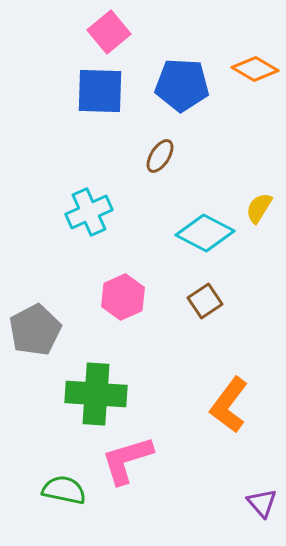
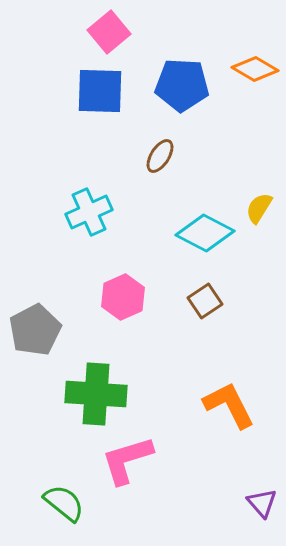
orange L-shape: rotated 116 degrees clockwise
green semicircle: moved 13 px down; rotated 27 degrees clockwise
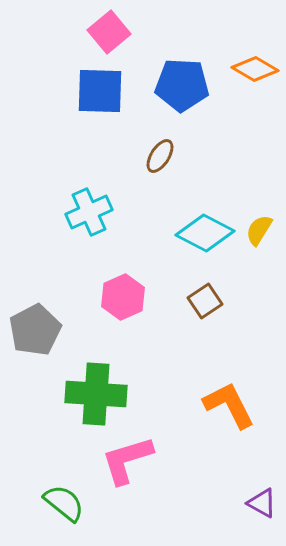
yellow semicircle: moved 22 px down
purple triangle: rotated 20 degrees counterclockwise
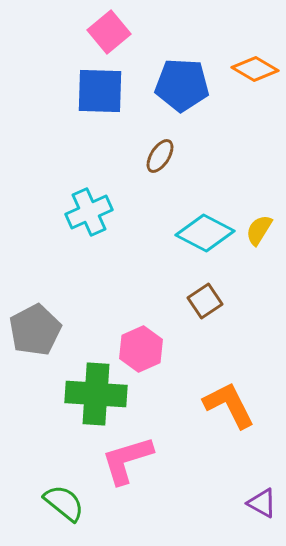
pink hexagon: moved 18 px right, 52 px down
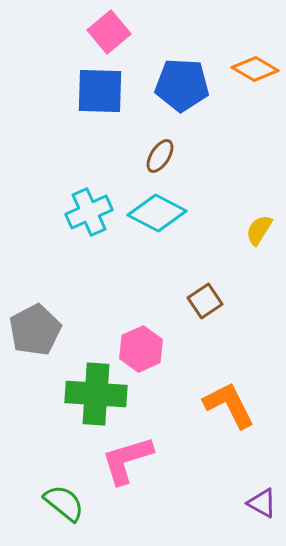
cyan diamond: moved 48 px left, 20 px up
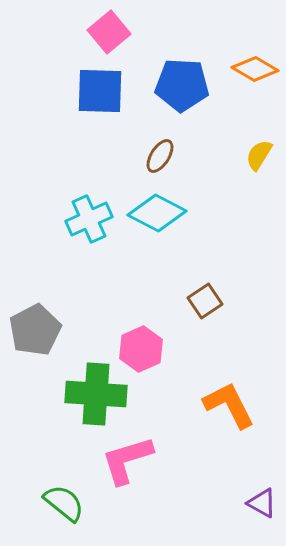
cyan cross: moved 7 px down
yellow semicircle: moved 75 px up
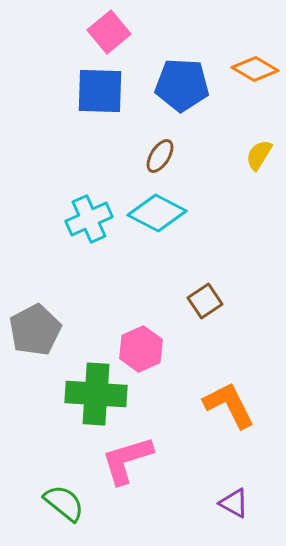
purple triangle: moved 28 px left
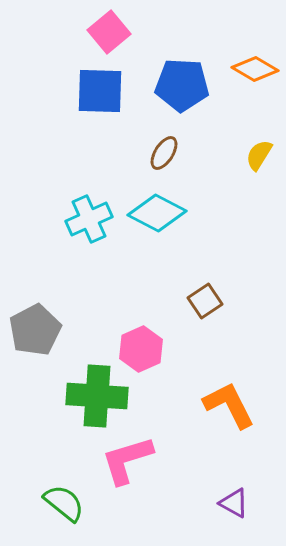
brown ellipse: moved 4 px right, 3 px up
green cross: moved 1 px right, 2 px down
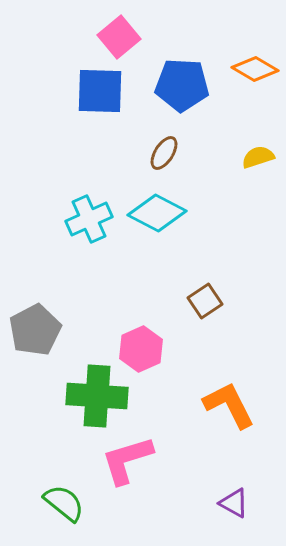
pink square: moved 10 px right, 5 px down
yellow semicircle: moved 1 px left, 2 px down; rotated 40 degrees clockwise
